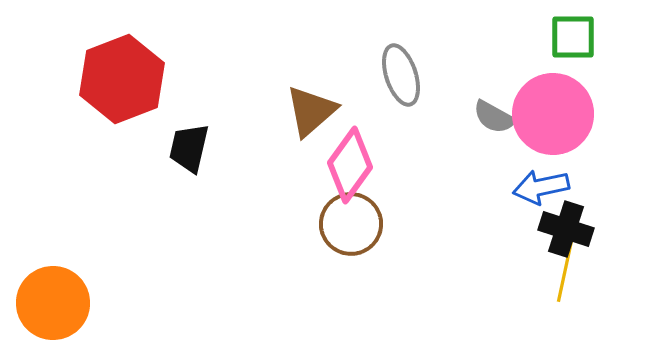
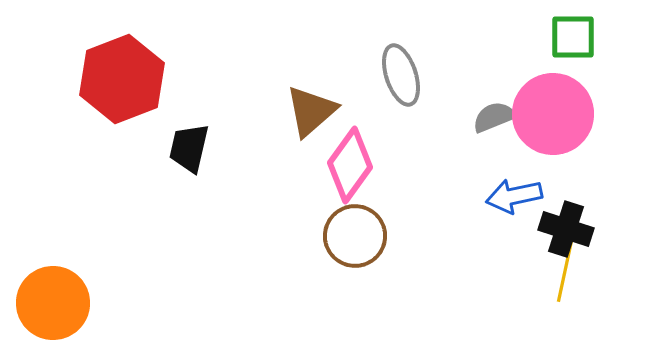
gray semicircle: rotated 129 degrees clockwise
blue arrow: moved 27 px left, 9 px down
brown circle: moved 4 px right, 12 px down
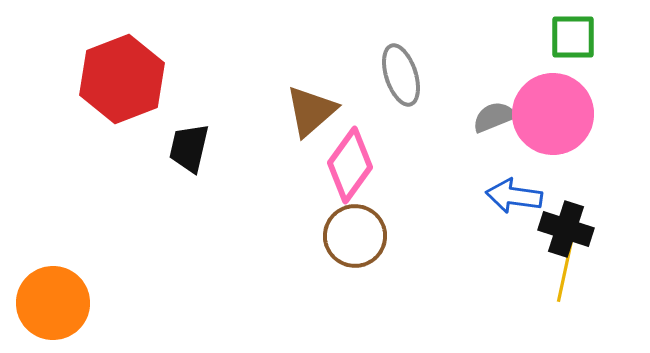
blue arrow: rotated 20 degrees clockwise
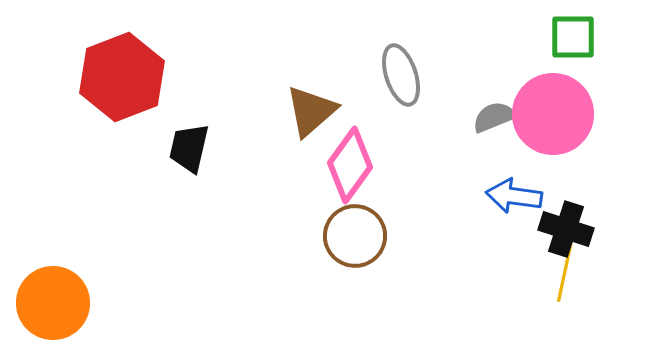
red hexagon: moved 2 px up
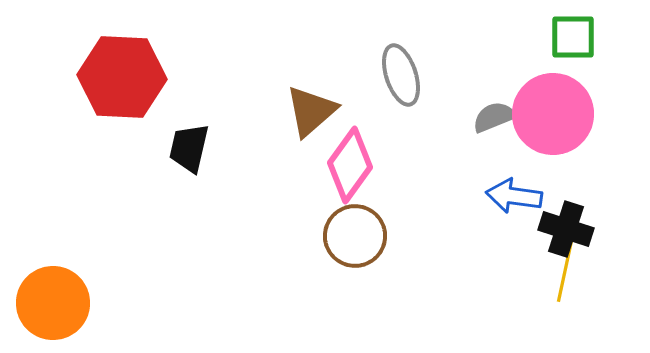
red hexagon: rotated 24 degrees clockwise
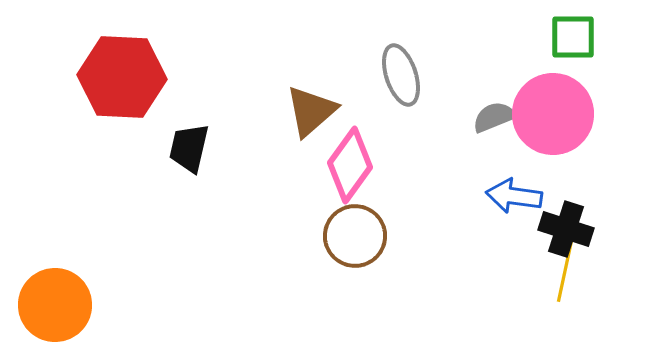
orange circle: moved 2 px right, 2 px down
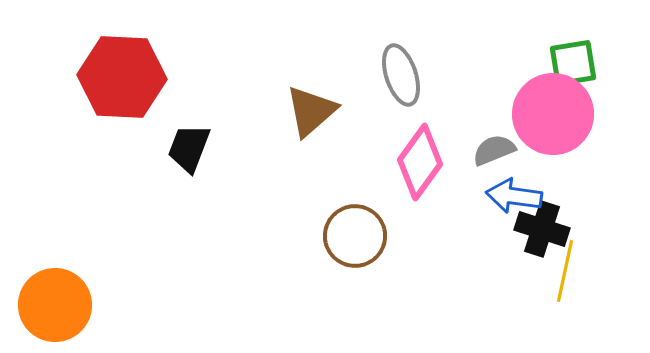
green square: moved 26 px down; rotated 9 degrees counterclockwise
gray semicircle: moved 33 px down
black trapezoid: rotated 8 degrees clockwise
pink diamond: moved 70 px right, 3 px up
black cross: moved 24 px left
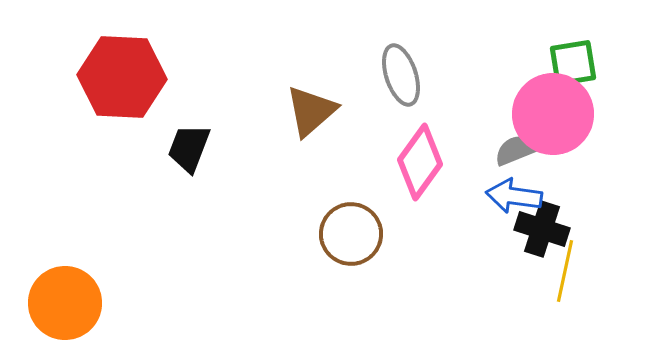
gray semicircle: moved 22 px right
brown circle: moved 4 px left, 2 px up
orange circle: moved 10 px right, 2 px up
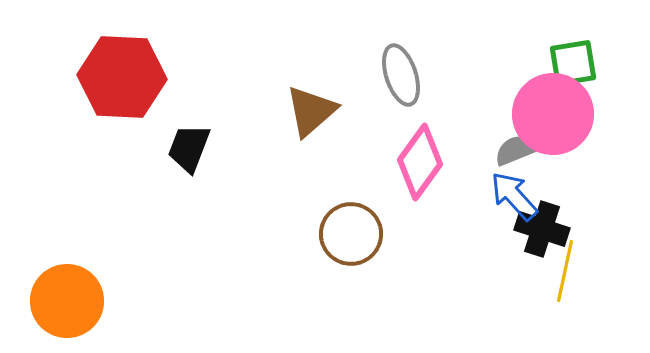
blue arrow: rotated 40 degrees clockwise
orange circle: moved 2 px right, 2 px up
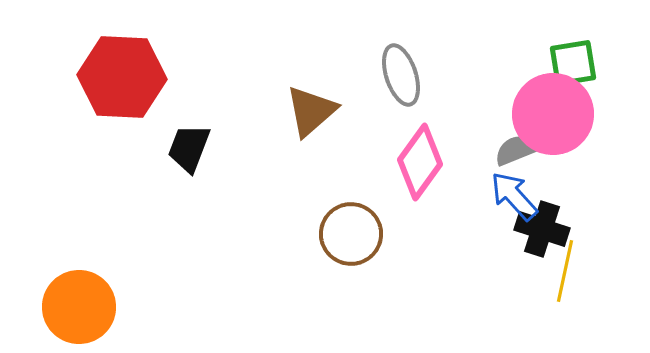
orange circle: moved 12 px right, 6 px down
